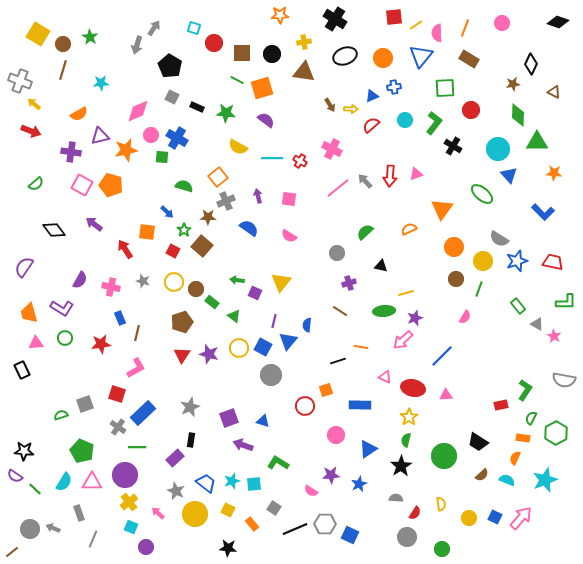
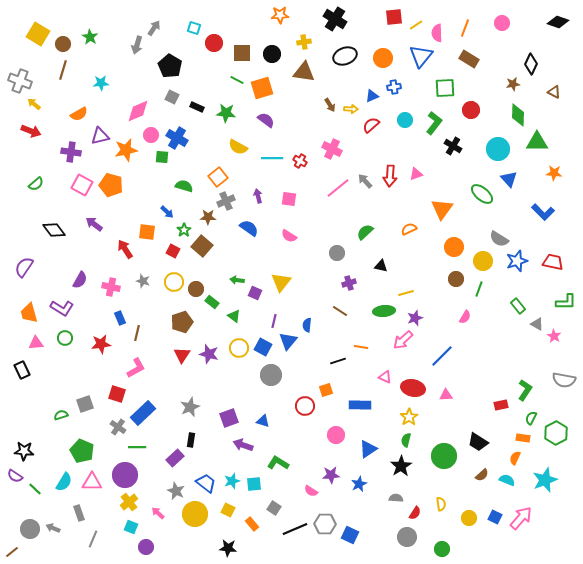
blue triangle at (509, 175): moved 4 px down
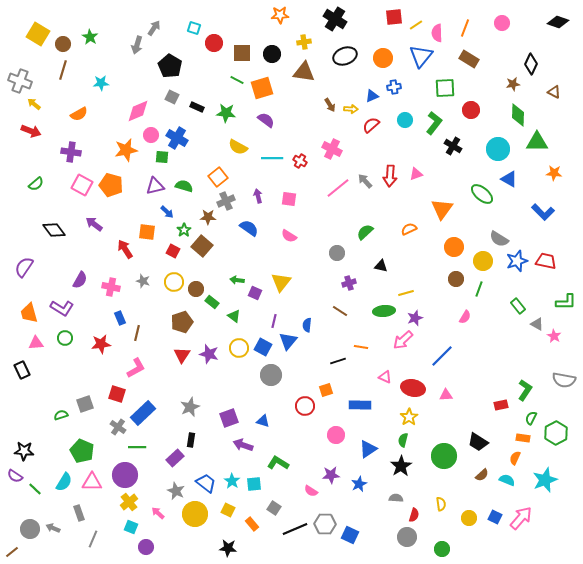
purple triangle at (100, 136): moved 55 px right, 50 px down
blue triangle at (509, 179): rotated 18 degrees counterclockwise
red trapezoid at (553, 262): moved 7 px left, 1 px up
green semicircle at (406, 440): moved 3 px left
cyan star at (232, 481): rotated 21 degrees counterclockwise
red semicircle at (415, 513): moved 1 px left, 2 px down; rotated 16 degrees counterclockwise
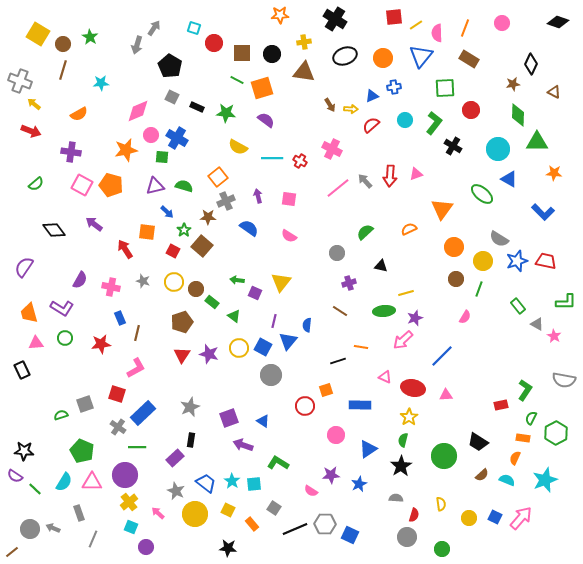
blue triangle at (263, 421): rotated 16 degrees clockwise
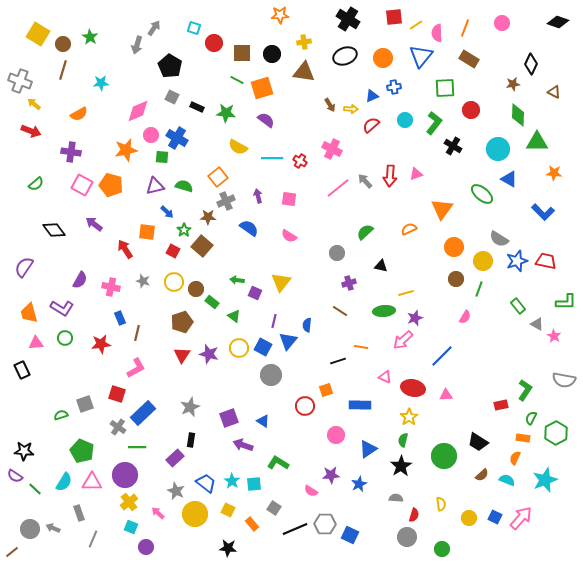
black cross at (335, 19): moved 13 px right
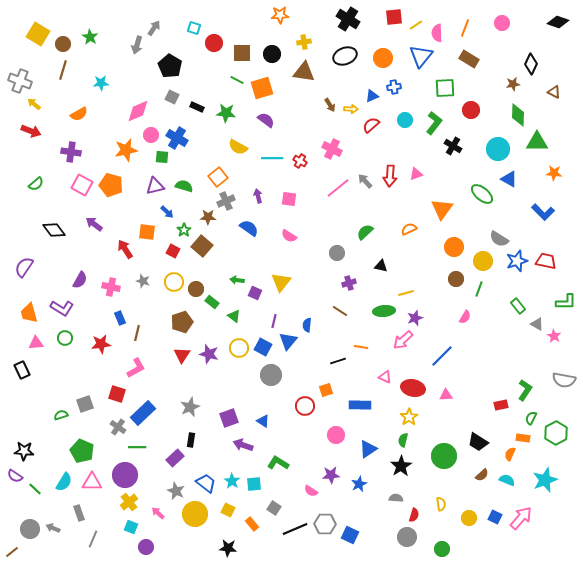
orange semicircle at (515, 458): moved 5 px left, 4 px up
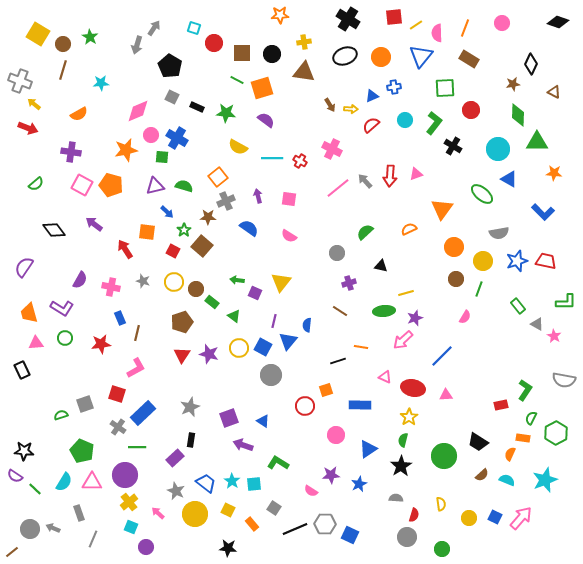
orange circle at (383, 58): moved 2 px left, 1 px up
red arrow at (31, 131): moved 3 px left, 3 px up
gray semicircle at (499, 239): moved 6 px up; rotated 42 degrees counterclockwise
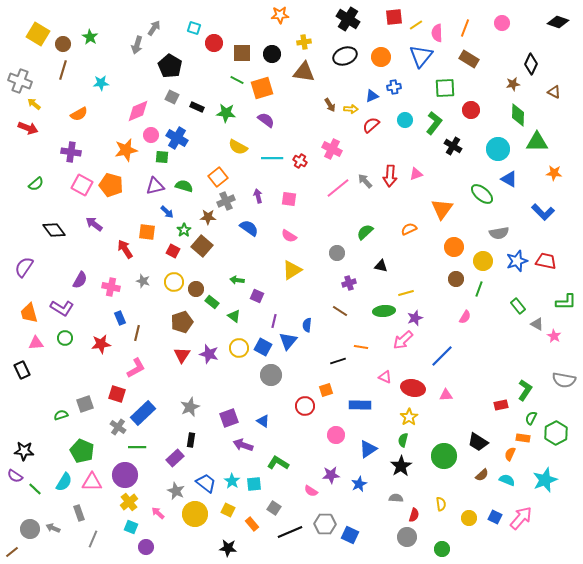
yellow triangle at (281, 282): moved 11 px right, 12 px up; rotated 20 degrees clockwise
purple square at (255, 293): moved 2 px right, 3 px down
black line at (295, 529): moved 5 px left, 3 px down
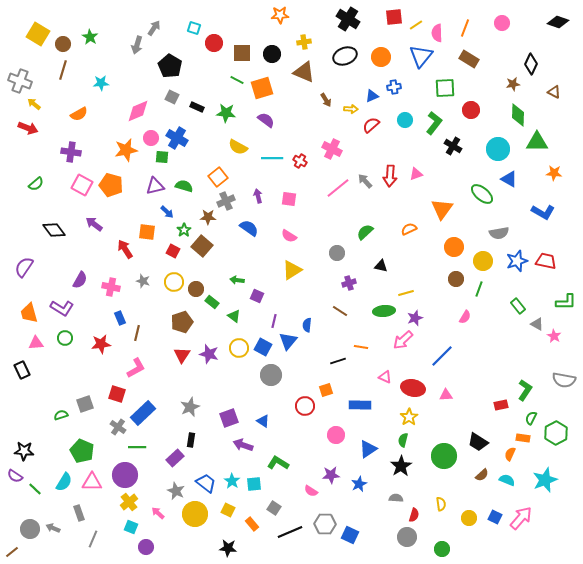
brown triangle at (304, 72): rotated 15 degrees clockwise
brown arrow at (330, 105): moved 4 px left, 5 px up
pink circle at (151, 135): moved 3 px down
blue L-shape at (543, 212): rotated 15 degrees counterclockwise
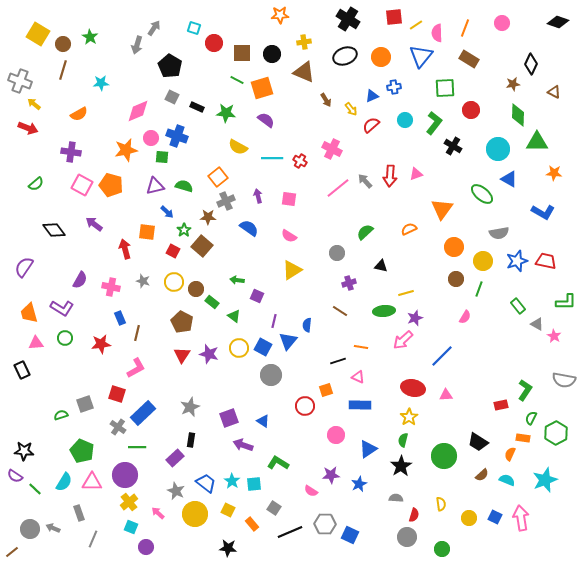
yellow arrow at (351, 109): rotated 48 degrees clockwise
blue cross at (177, 138): moved 2 px up; rotated 10 degrees counterclockwise
red arrow at (125, 249): rotated 18 degrees clockwise
brown pentagon at (182, 322): rotated 25 degrees counterclockwise
pink triangle at (385, 377): moved 27 px left
pink arrow at (521, 518): rotated 50 degrees counterclockwise
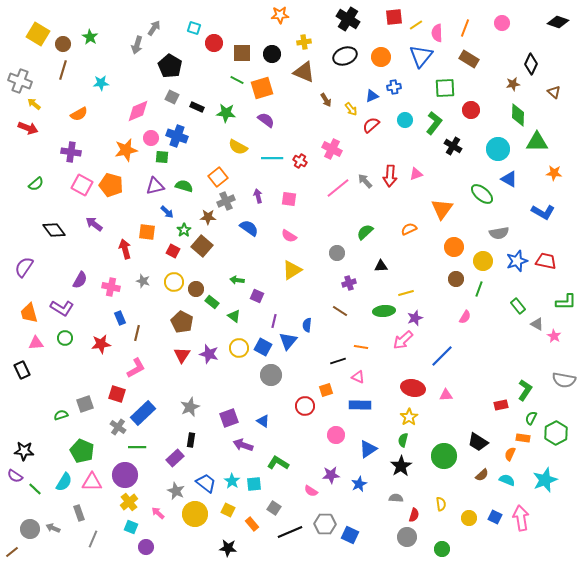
brown triangle at (554, 92): rotated 16 degrees clockwise
black triangle at (381, 266): rotated 16 degrees counterclockwise
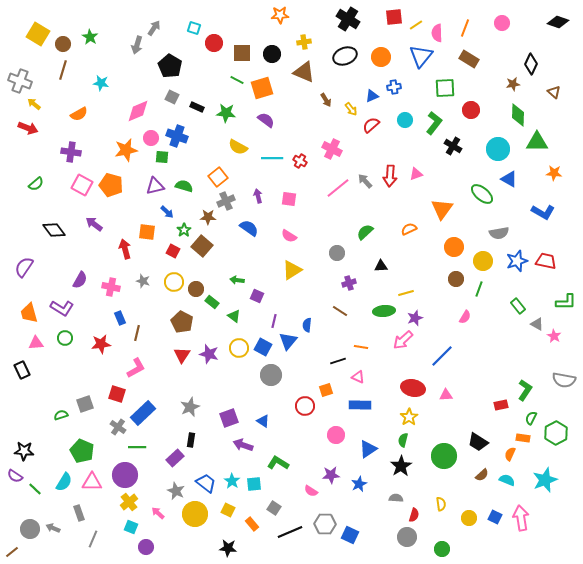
cyan star at (101, 83): rotated 14 degrees clockwise
